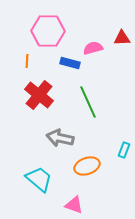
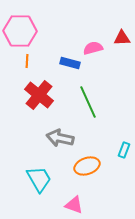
pink hexagon: moved 28 px left
cyan trapezoid: rotated 20 degrees clockwise
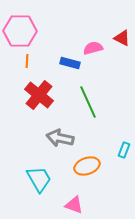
red triangle: rotated 30 degrees clockwise
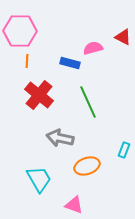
red triangle: moved 1 px right, 1 px up
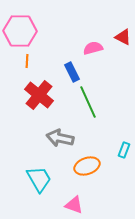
blue rectangle: moved 2 px right, 9 px down; rotated 48 degrees clockwise
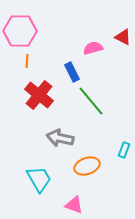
green line: moved 3 px right, 1 px up; rotated 16 degrees counterclockwise
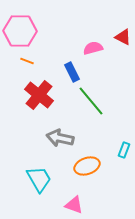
orange line: rotated 72 degrees counterclockwise
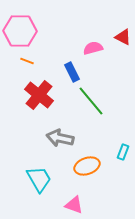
cyan rectangle: moved 1 px left, 2 px down
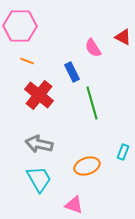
pink hexagon: moved 5 px up
pink semicircle: rotated 108 degrees counterclockwise
green line: moved 1 px right, 2 px down; rotated 24 degrees clockwise
gray arrow: moved 21 px left, 6 px down
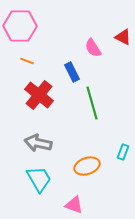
gray arrow: moved 1 px left, 1 px up
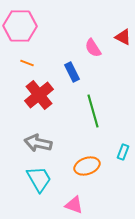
orange line: moved 2 px down
red cross: rotated 12 degrees clockwise
green line: moved 1 px right, 8 px down
